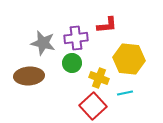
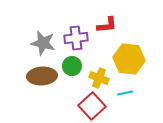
green circle: moved 3 px down
brown ellipse: moved 13 px right
red square: moved 1 px left
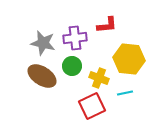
purple cross: moved 1 px left
brown ellipse: rotated 36 degrees clockwise
red square: rotated 16 degrees clockwise
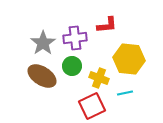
gray star: rotated 25 degrees clockwise
